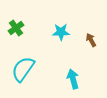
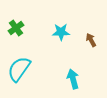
cyan semicircle: moved 4 px left
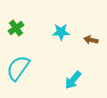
brown arrow: rotated 48 degrees counterclockwise
cyan semicircle: moved 1 px left, 1 px up
cyan arrow: moved 1 px down; rotated 126 degrees counterclockwise
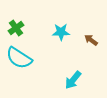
brown arrow: rotated 24 degrees clockwise
cyan semicircle: moved 1 px right, 10 px up; rotated 92 degrees counterclockwise
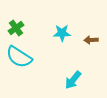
cyan star: moved 1 px right, 1 px down
brown arrow: rotated 40 degrees counterclockwise
cyan semicircle: moved 1 px up
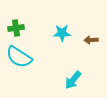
green cross: rotated 28 degrees clockwise
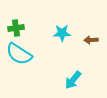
cyan semicircle: moved 3 px up
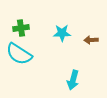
green cross: moved 5 px right
cyan arrow: rotated 24 degrees counterclockwise
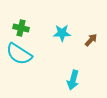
green cross: rotated 21 degrees clockwise
brown arrow: rotated 136 degrees clockwise
